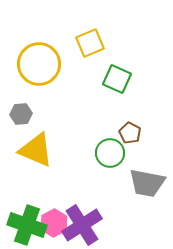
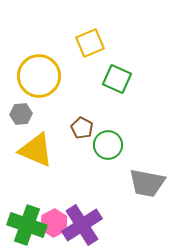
yellow circle: moved 12 px down
brown pentagon: moved 48 px left, 5 px up
green circle: moved 2 px left, 8 px up
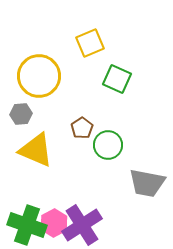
brown pentagon: rotated 10 degrees clockwise
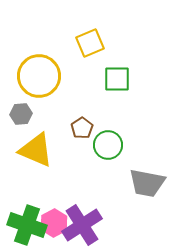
green square: rotated 24 degrees counterclockwise
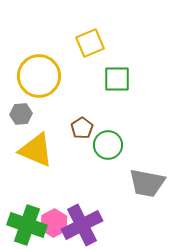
purple cross: rotated 6 degrees clockwise
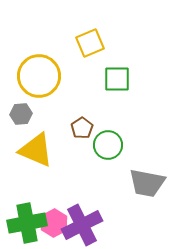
green cross: moved 2 px up; rotated 30 degrees counterclockwise
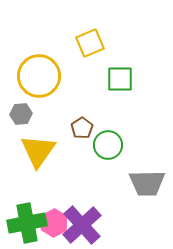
green square: moved 3 px right
yellow triangle: moved 2 px right, 1 px down; rotated 42 degrees clockwise
gray trapezoid: rotated 12 degrees counterclockwise
purple cross: rotated 15 degrees counterclockwise
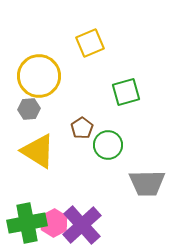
green square: moved 6 px right, 13 px down; rotated 16 degrees counterclockwise
gray hexagon: moved 8 px right, 5 px up
yellow triangle: rotated 33 degrees counterclockwise
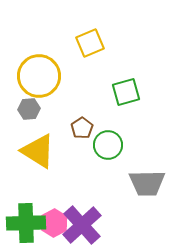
green cross: moved 1 px left; rotated 9 degrees clockwise
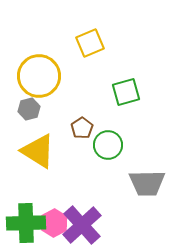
gray hexagon: rotated 10 degrees counterclockwise
